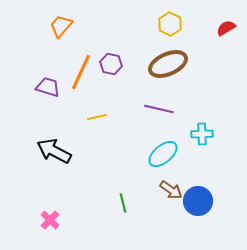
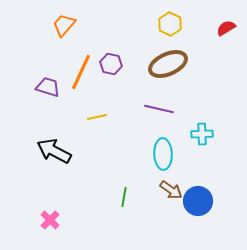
orange trapezoid: moved 3 px right, 1 px up
cyan ellipse: rotated 52 degrees counterclockwise
green line: moved 1 px right, 6 px up; rotated 24 degrees clockwise
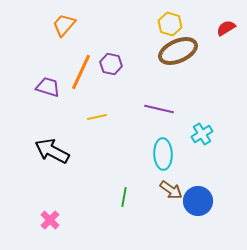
yellow hexagon: rotated 10 degrees counterclockwise
brown ellipse: moved 10 px right, 13 px up
cyan cross: rotated 30 degrees counterclockwise
black arrow: moved 2 px left
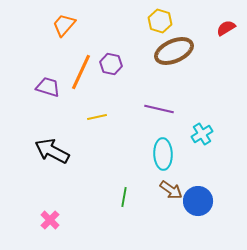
yellow hexagon: moved 10 px left, 3 px up
brown ellipse: moved 4 px left
